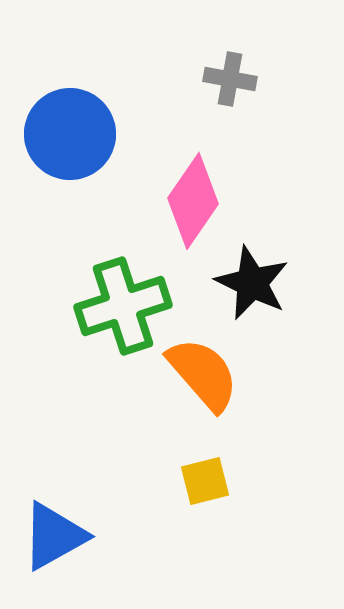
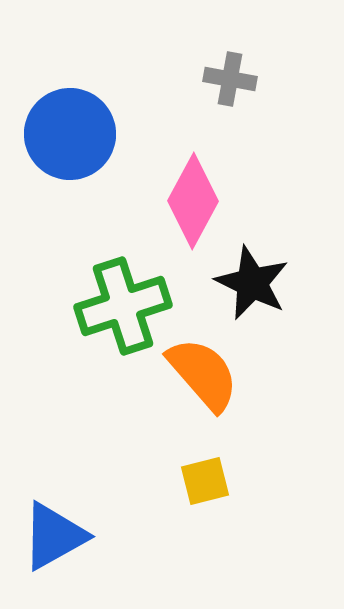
pink diamond: rotated 6 degrees counterclockwise
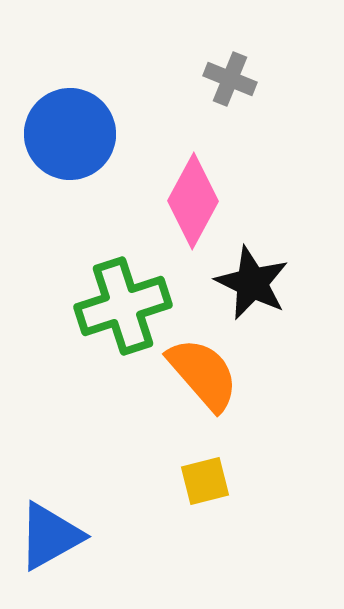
gray cross: rotated 12 degrees clockwise
blue triangle: moved 4 px left
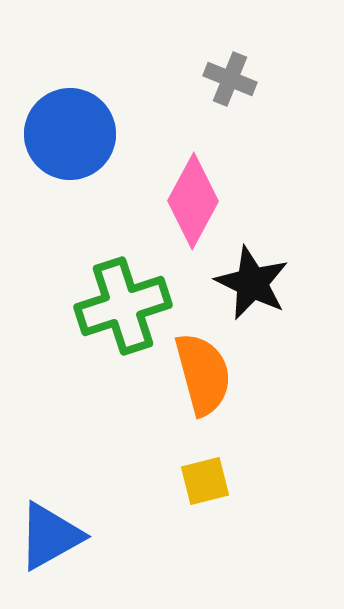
orange semicircle: rotated 26 degrees clockwise
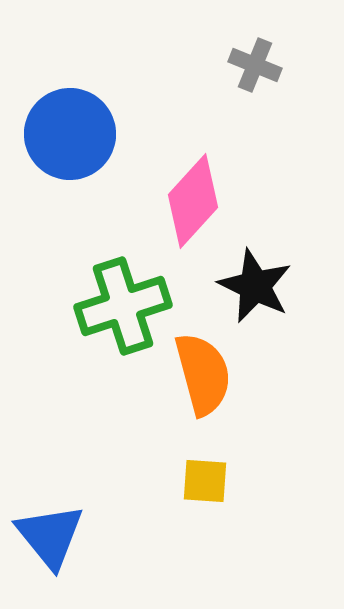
gray cross: moved 25 px right, 14 px up
pink diamond: rotated 14 degrees clockwise
black star: moved 3 px right, 3 px down
yellow square: rotated 18 degrees clockwise
blue triangle: rotated 40 degrees counterclockwise
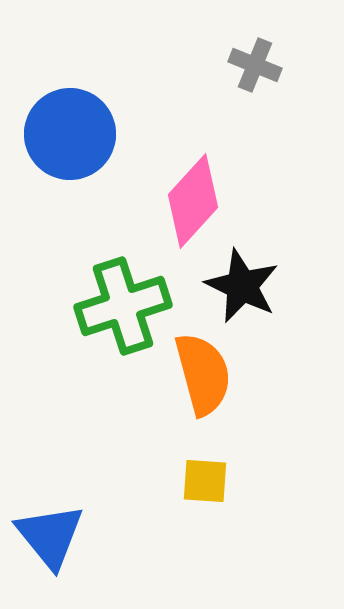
black star: moved 13 px left
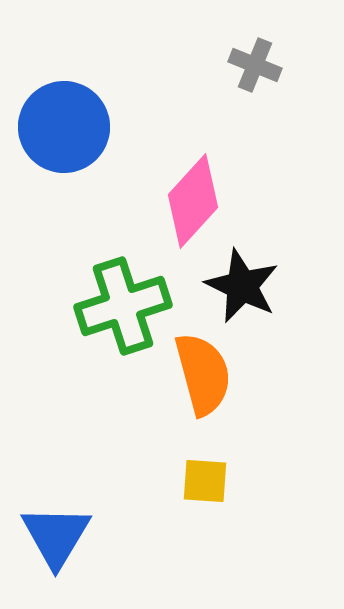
blue circle: moved 6 px left, 7 px up
blue triangle: moved 6 px right; rotated 10 degrees clockwise
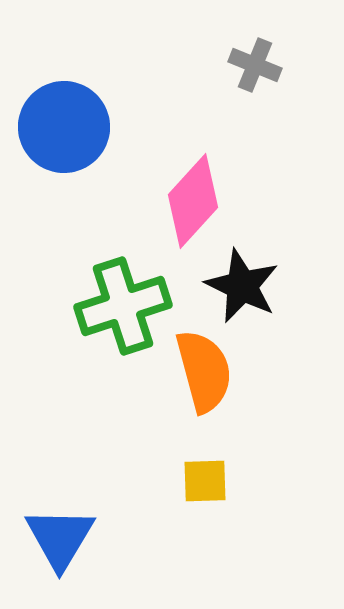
orange semicircle: moved 1 px right, 3 px up
yellow square: rotated 6 degrees counterclockwise
blue triangle: moved 4 px right, 2 px down
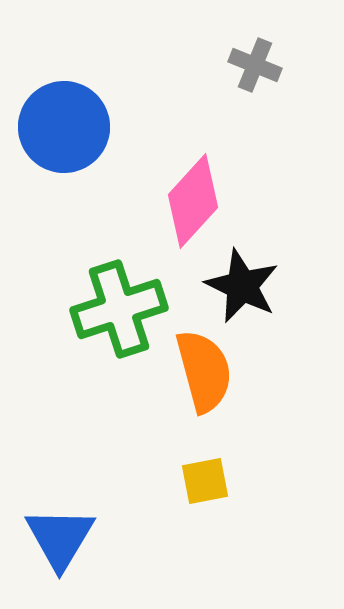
green cross: moved 4 px left, 3 px down
yellow square: rotated 9 degrees counterclockwise
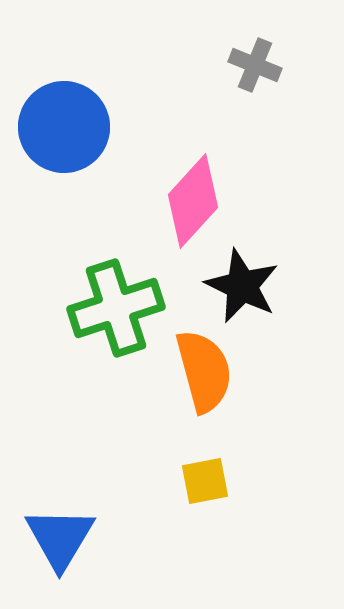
green cross: moved 3 px left, 1 px up
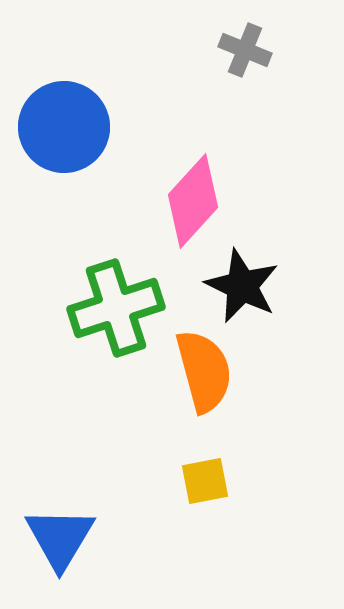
gray cross: moved 10 px left, 15 px up
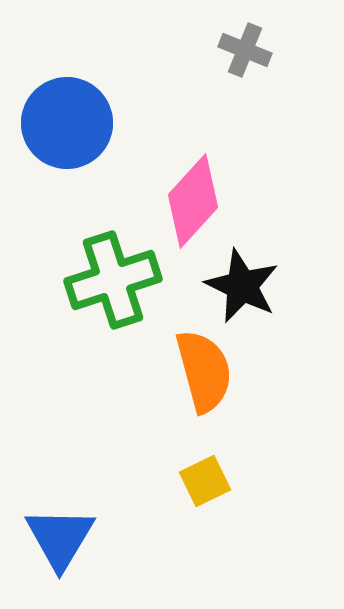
blue circle: moved 3 px right, 4 px up
green cross: moved 3 px left, 28 px up
yellow square: rotated 15 degrees counterclockwise
